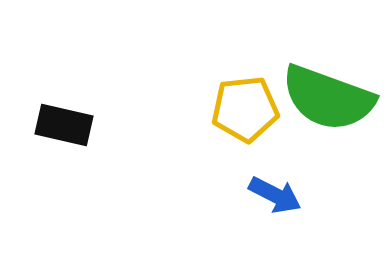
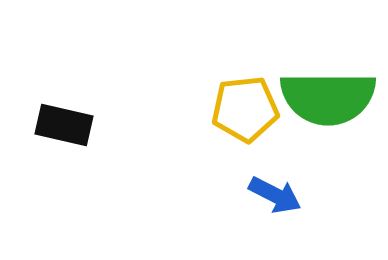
green semicircle: rotated 20 degrees counterclockwise
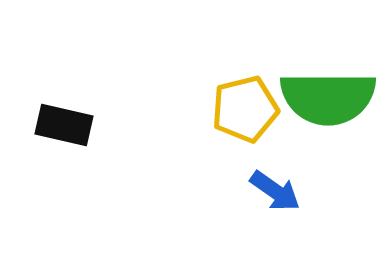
yellow pentagon: rotated 8 degrees counterclockwise
blue arrow: moved 4 px up; rotated 8 degrees clockwise
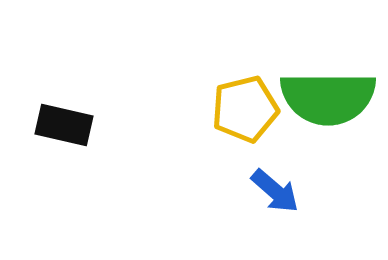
blue arrow: rotated 6 degrees clockwise
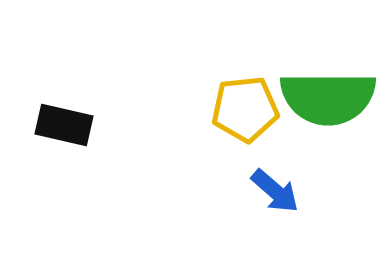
yellow pentagon: rotated 8 degrees clockwise
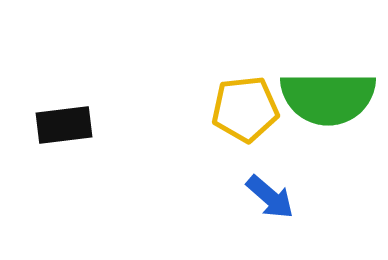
black rectangle: rotated 20 degrees counterclockwise
blue arrow: moved 5 px left, 6 px down
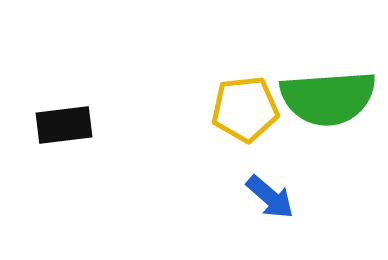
green semicircle: rotated 4 degrees counterclockwise
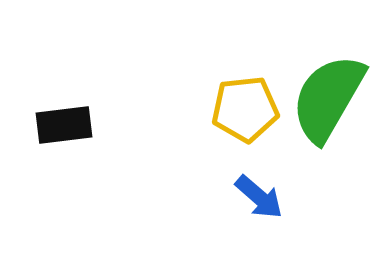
green semicircle: rotated 124 degrees clockwise
blue arrow: moved 11 px left
